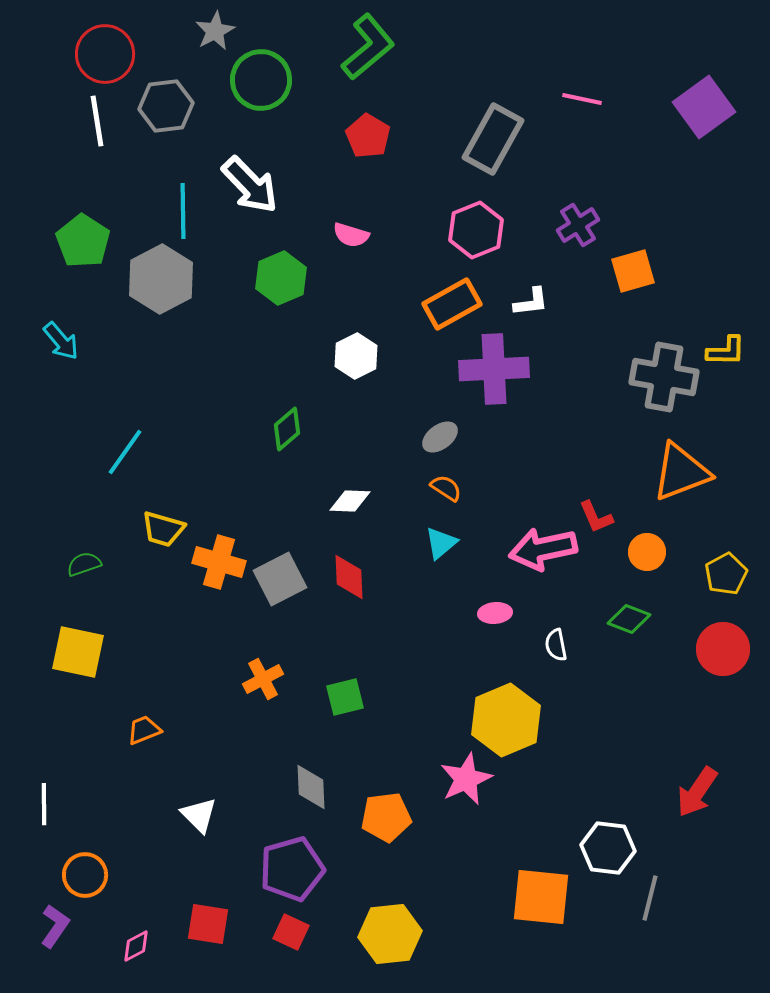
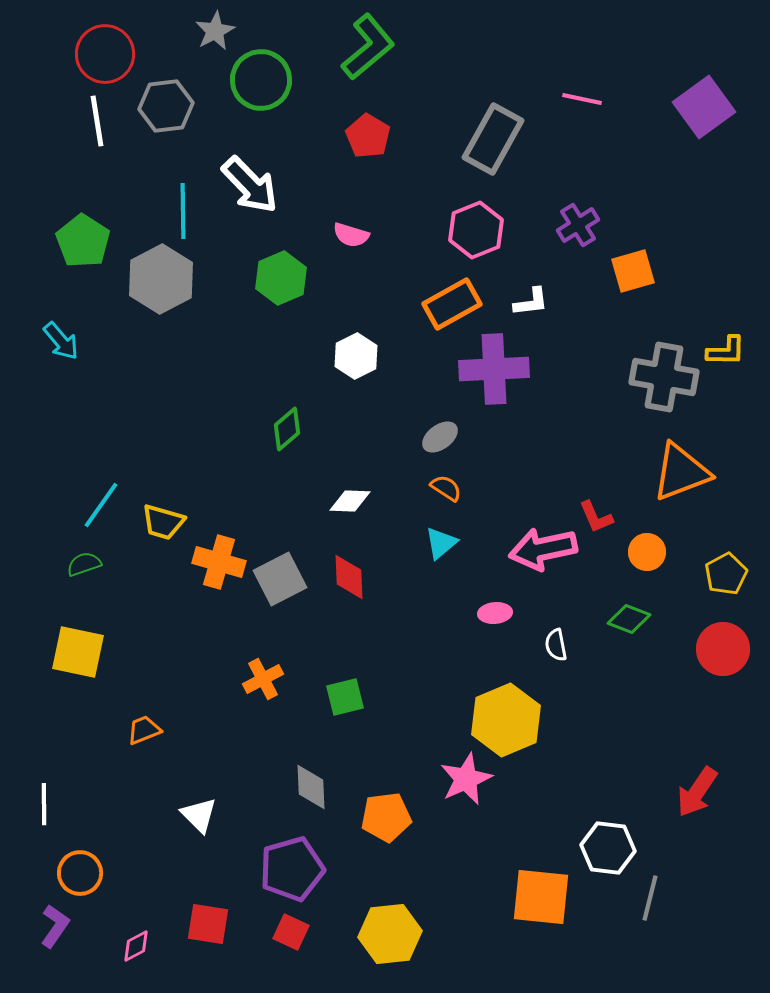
cyan line at (125, 452): moved 24 px left, 53 px down
yellow trapezoid at (163, 529): moved 7 px up
orange circle at (85, 875): moved 5 px left, 2 px up
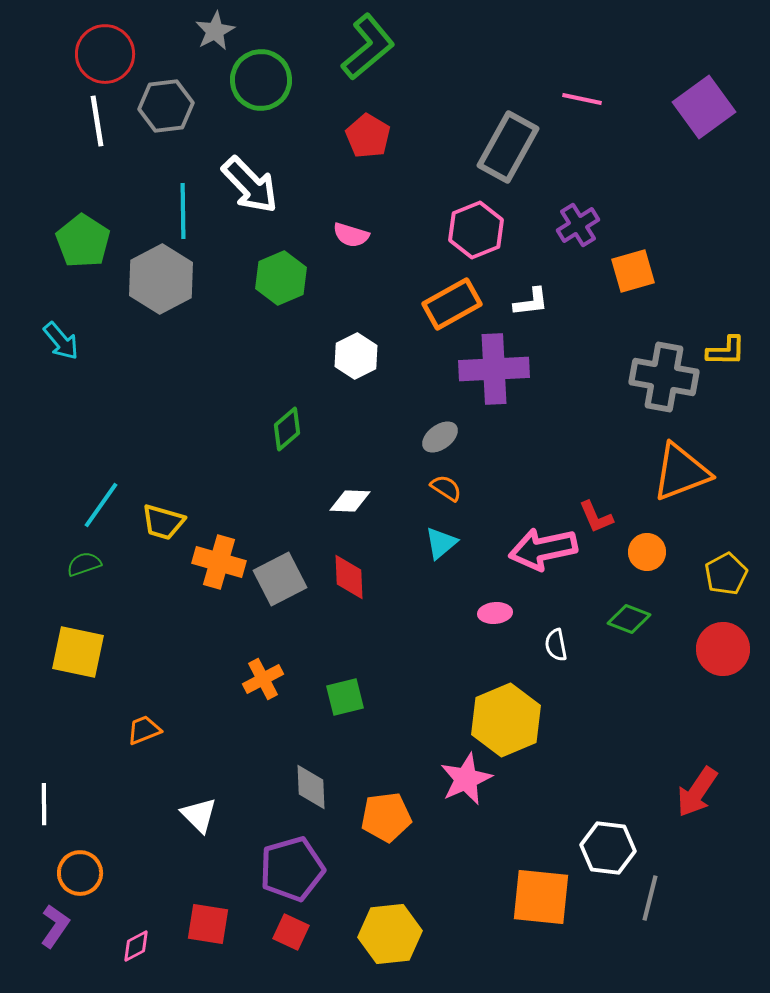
gray rectangle at (493, 139): moved 15 px right, 8 px down
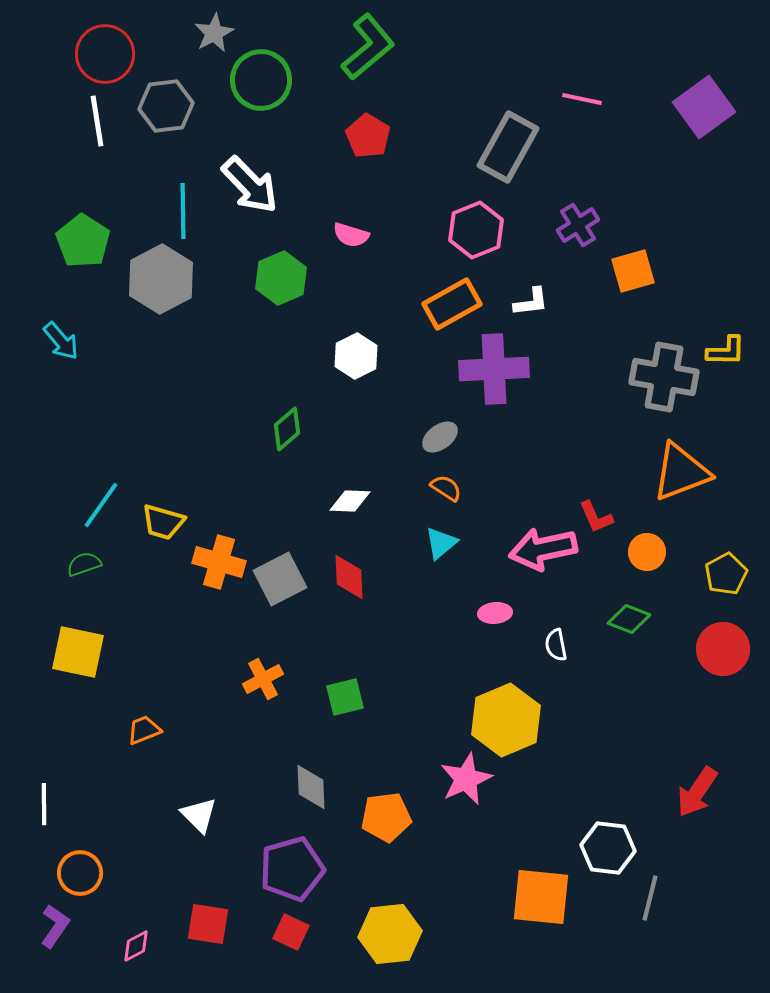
gray star at (215, 31): moved 1 px left, 2 px down
